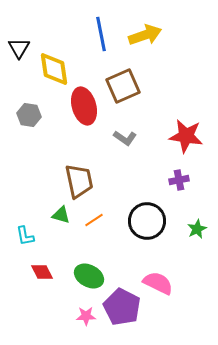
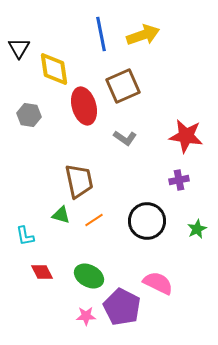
yellow arrow: moved 2 px left
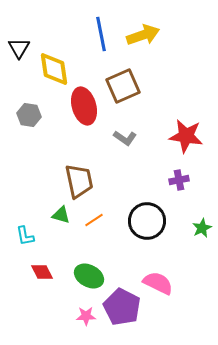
green star: moved 5 px right, 1 px up
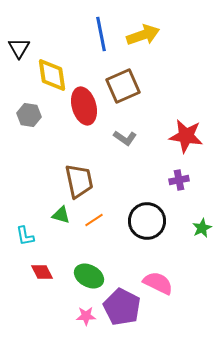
yellow diamond: moved 2 px left, 6 px down
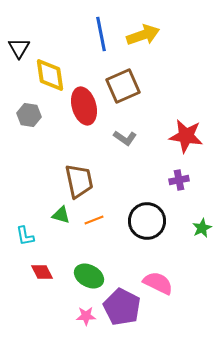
yellow diamond: moved 2 px left
orange line: rotated 12 degrees clockwise
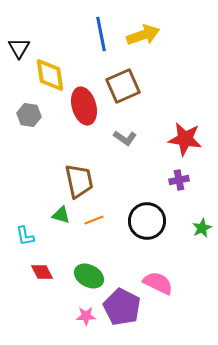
red star: moved 1 px left, 3 px down
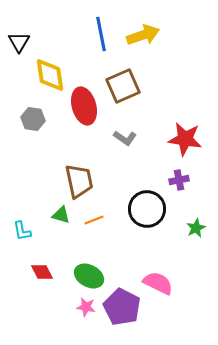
black triangle: moved 6 px up
gray hexagon: moved 4 px right, 4 px down
black circle: moved 12 px up
green star: moved 6 px left
cyan L-shape: moved 3 px left, 5 px up
pink star: moved 9 px up; rotated 12 degrees clockwise
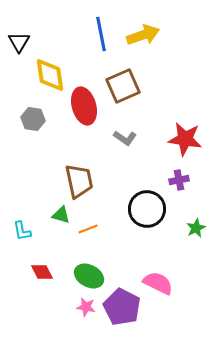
orange line: moved 6 px left, 9 px down
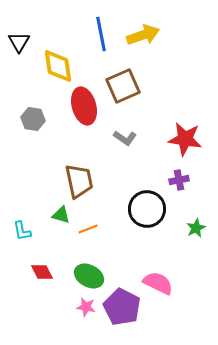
yellow diamond: moved 8 px right, 9 px up
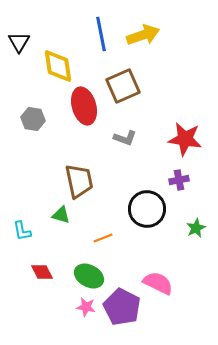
gray L-shape: rotated 15 degrees counterclockwise
orange line: moved 15 px right, 9 px down
